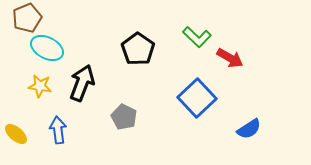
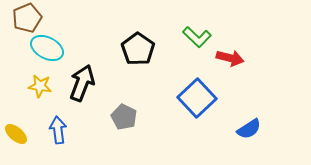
red arrow: rotated 16 degrees counterclockwise
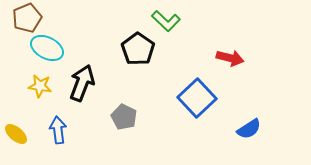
green L-shape: moved 31 px left, 16 px up
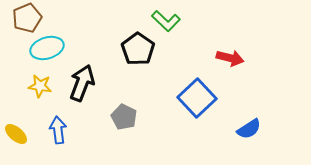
cyan ellipse: rotated 44 degrees counterclockwise
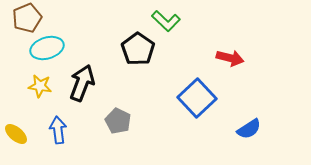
gray pentagon: moved 6 px left, 4 px down
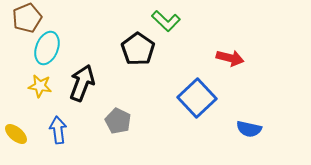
cyan ellipse: rotated 52 degrees counterclockwise
blue semicircle: rotated 45 degrees clockwise
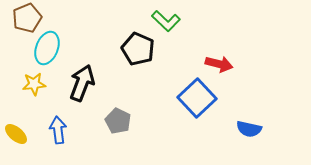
black pentagon: rotated 12 degrees counterclockwise
red arrow: moved 11 px left, 6 px down
yellow star: moved 6 px left, 2 px up; rotated 15 degrees counterclockwise
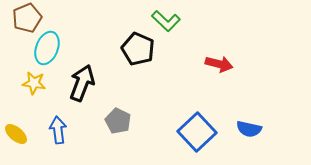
yellow star: moved 1 px up; rotated 15 degrees clockwise
blue square: moved 34 px down
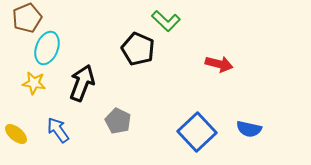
blue arrow: rotated 28 degrees counterclockwise
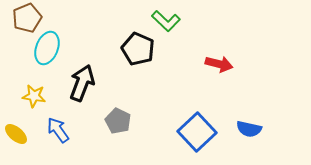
yellow star: moved 13 px down
